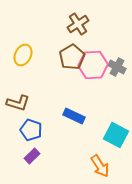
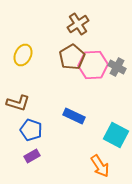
purple rectangle: rotated 14 degrees clockwise
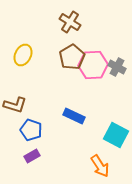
brown cross: moved 8 px left, 2 px up; rotated 25 degrees counterclockwise
brown L-shape: moved 3 px left, 2 px down
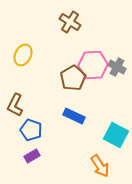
brown pentagon: moved 1 px right, 21 px down
brown L-shape: rotated 100 degrees clockwise
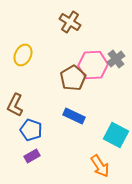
gray cross: moved 1 px left, 8 px up; rotated 24 degrees clockwise
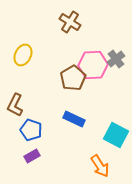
blue rectangle: moved 3 px down
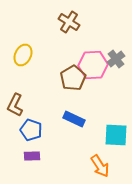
brown cross: moved 1 px left
cyan square: rotated 25 degrees counterclockwise
purple rectangle: rotated 28 degrees clockwise
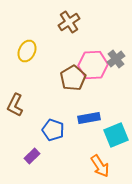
brown cross: rotated 25 degrees clockwise
yellow ellipse: moved 4 px right, 4 px up
blue rectangle: moved 15 px right, 1 px up; rotated 35 degrees counterclockwise
blue pentagon: moved 22 px right
cyan square: rotated 25 degrees counterclockwise
purple rectangle: rotated 42 degrees counterclockwise
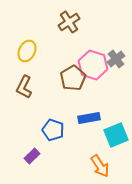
pink hexagon: rotated 20 degrees clockwise
brown L-shape: moved 9 px right, 18 px up
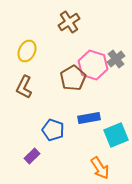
orange arrow: moved 2 px down
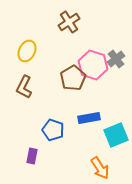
purple rectangle: rotated 35 degrees counterclockwise
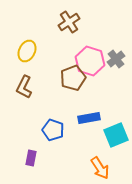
pink hexagon: moved 3 px left, 4 px up
brown pentagon: rotated 10 degrees clockwise
purple rectangle: moved 1 px left, 2 px down
